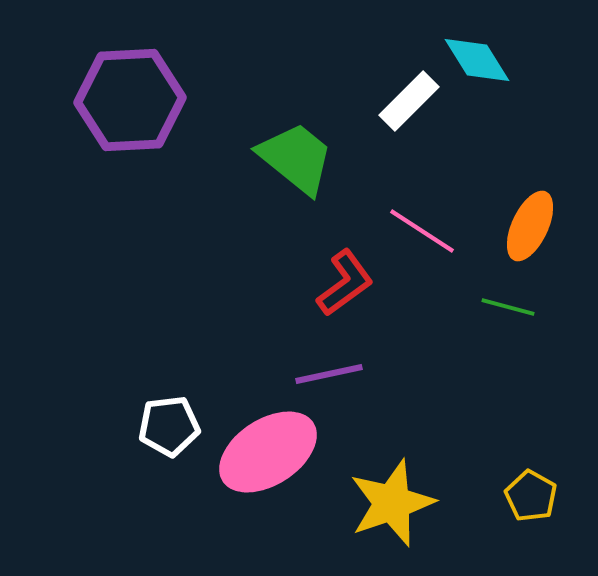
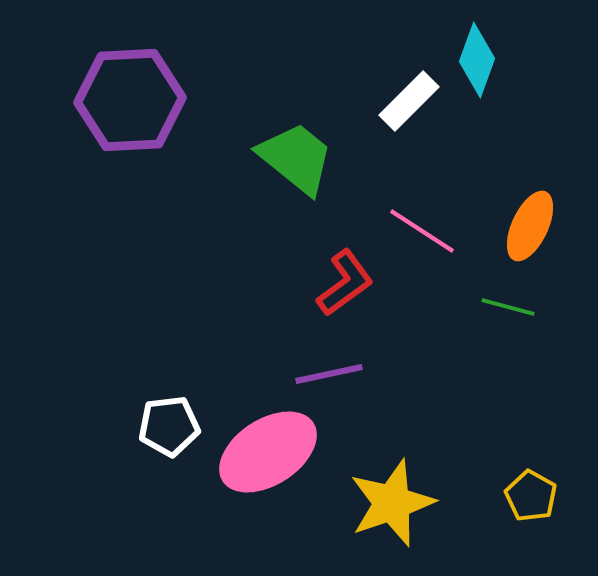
cyan diamond: rotated 52 degrees clockwise
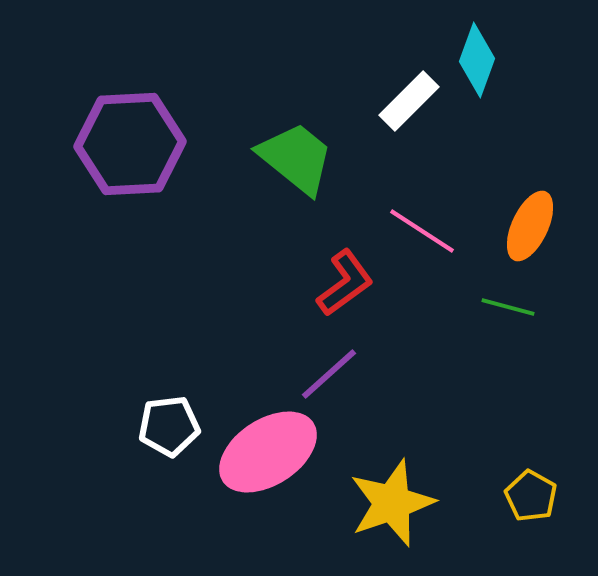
purple hexagon: moved 44 px down
purple line: rotated 30 degrees counterclockwise
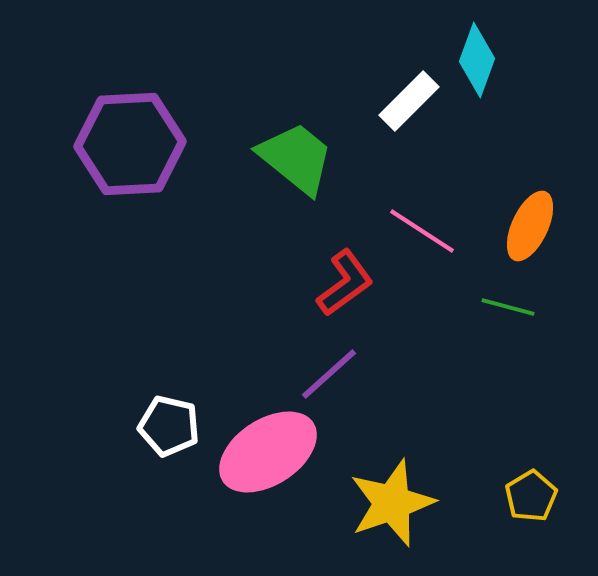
white pentagon: rotated 20 degrees clockwise
yellow pentagon: rotated 12 degrees clockwise
